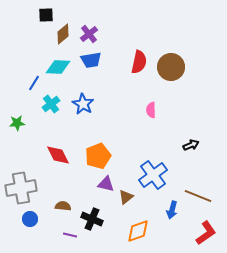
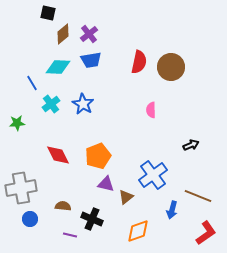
black square: moved 2 px right, 2 px up; rotated 14 degrees clockwise
blue line: moved 2 px left; rotated 63 degrees counterclockwise
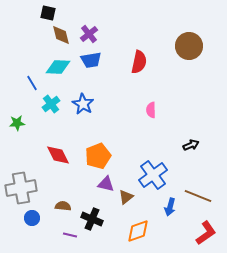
brown diamond: moved 2 px left, 1 px down; rotated 65 degrees counterclockwise
brown circle: moved 18 px right, 21 px up
blue arrow: moved 2 px left, 3 px up
blue circle: moved 2 px right, 1 px up
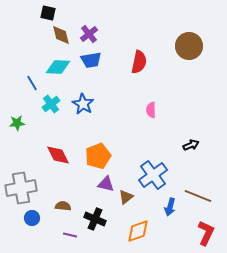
black cross: moved 3 px right
red L-shape: rotated 30 degrees counterclockwise
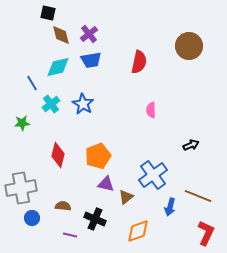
cyan diamond: rotated 15 degrees counterclockwise
green star: moved 5 px right
red diamond: rotated 40 degrees clockwise
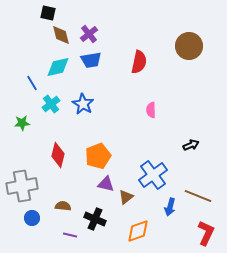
gray cross: moved 1 px right, 2 px up
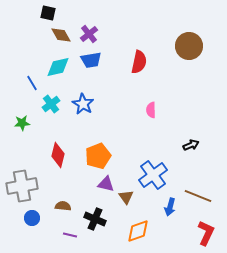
brown diamond: rotated 15 degrees counterclockwise
brown triangle: rotated 28 degrees counterclockwise
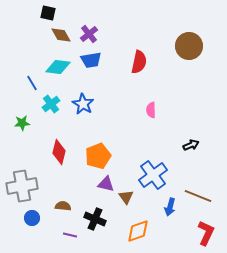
cyan diamond: rotated 20 degrees clockwise
red diamond: moved 1 px right, 3 px up
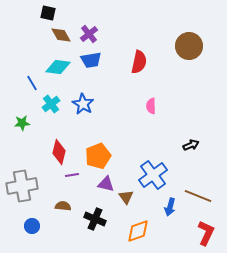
pink semicircle: moved 4 px up
blue circle: moved 8 px down
purple line: moved 2 px right, 60 px up; rotated 24 degrees counterclockwise
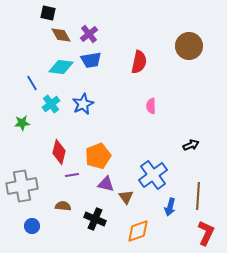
cyan diamond: moved 3 px right
blue star: rotated 15 degrees clockwise
brown line: rotated 72 degrees clockwise
